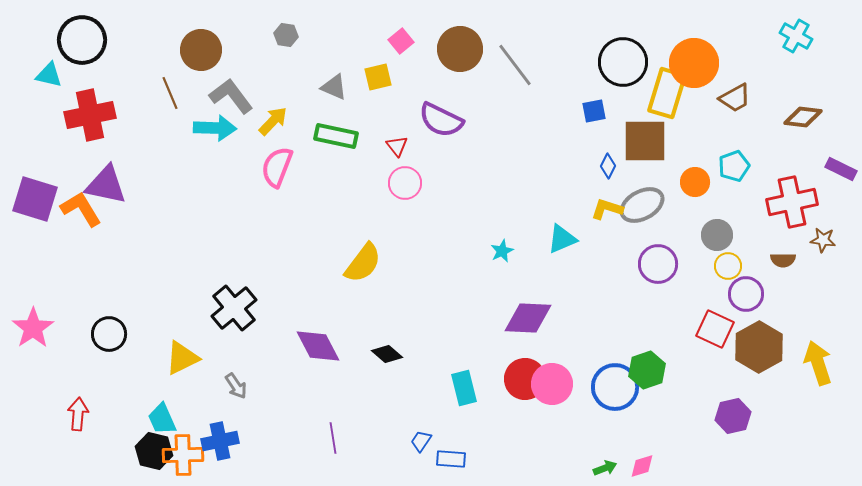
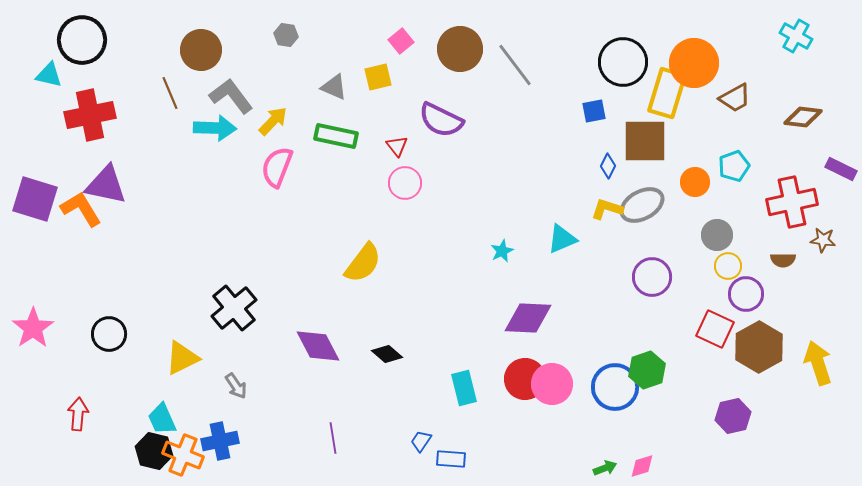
purple circle at (658, 264): moved 6 px left, 13 px down
orange cross at (183, 455): rotated 24 degrees clockwise
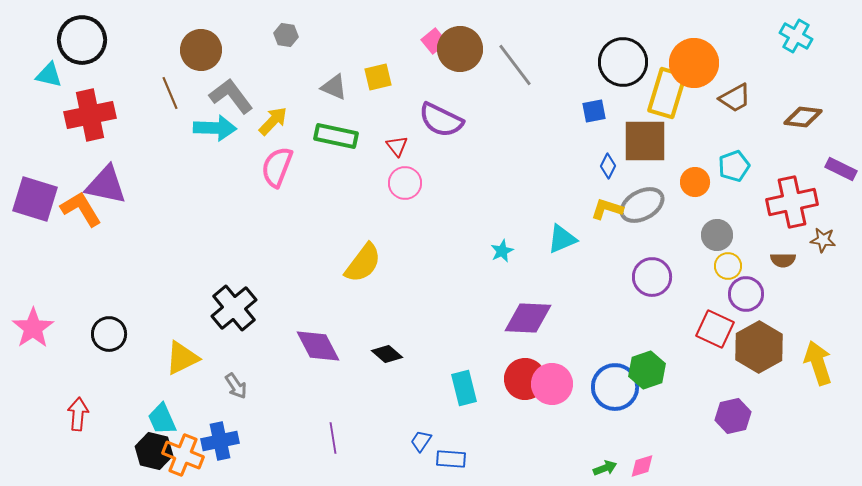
pink square at (401, 41): moved 33 px right
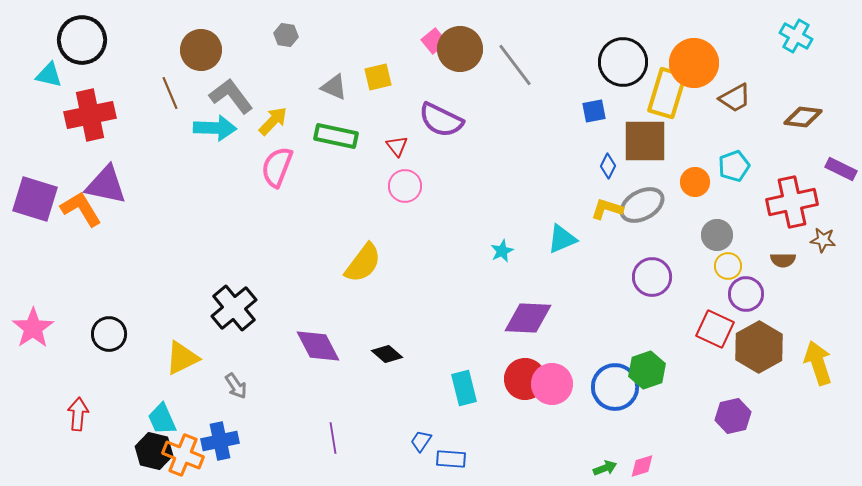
pink circle at (405, 183): moved 3 px down
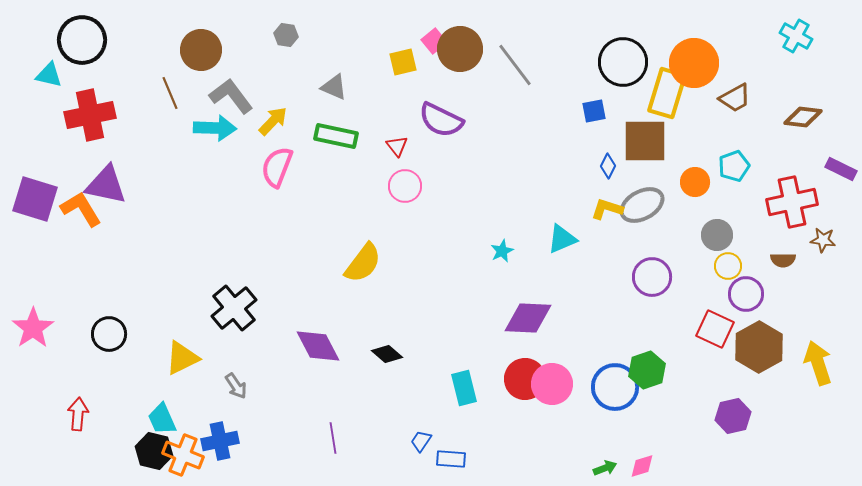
yellow square at (378, 77): moved 25 px right, 15 px up
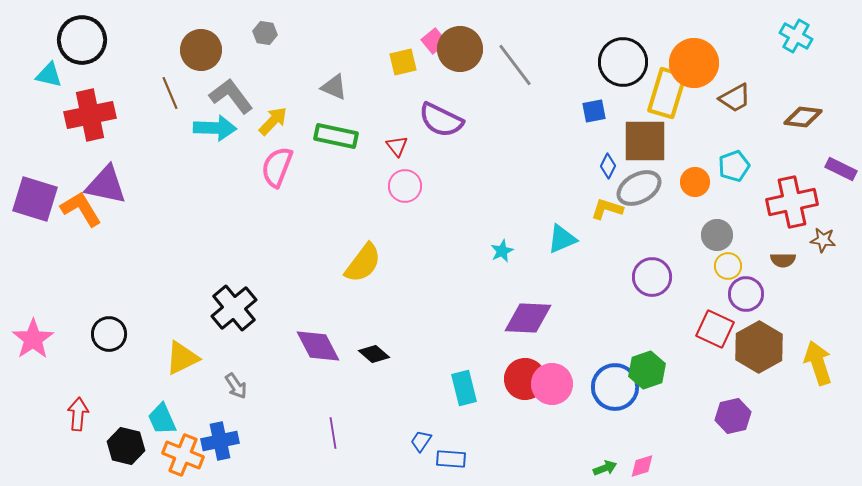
gray hexagon at (286, 35): moved 21 px left, 2 px up
gray ellipse at (642, 205): moved 3 px left, 17 px up
pink star at (33, 328): moved 11 px down
black diamond at (387, 354): moved 13 px left
purple line at (333, 438): moved 5 px up
black hexagon at (154, 451): moved 28 px left, 5 px up
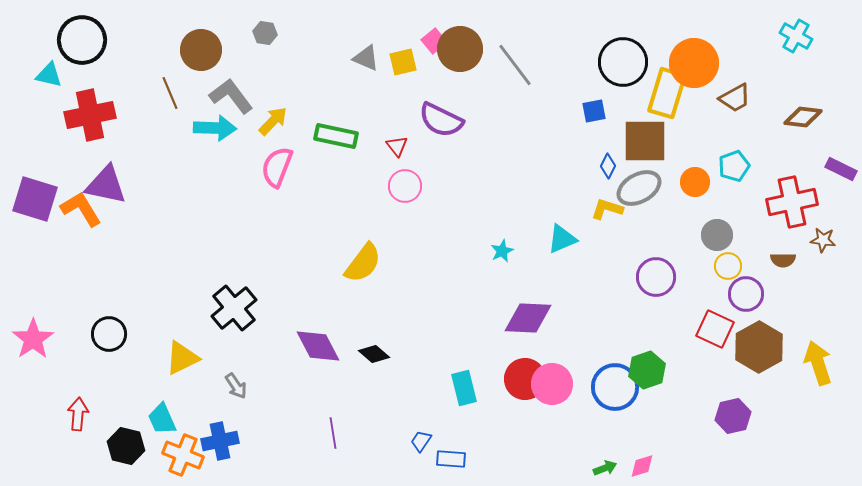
gray triangle at (334, 87): moved 32 px right, 29 px up
purple circle at (652, 277): moved 4 px right
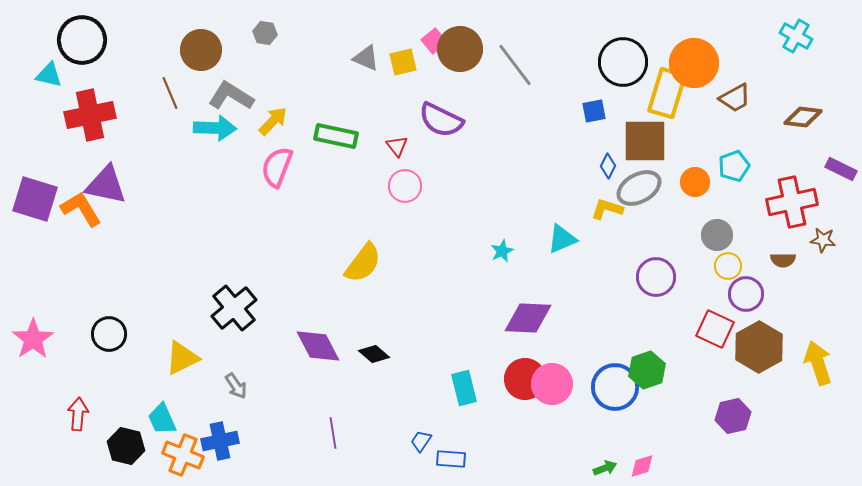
gray L-shape at (231, 96): rotated 21 degrees counterclockwise
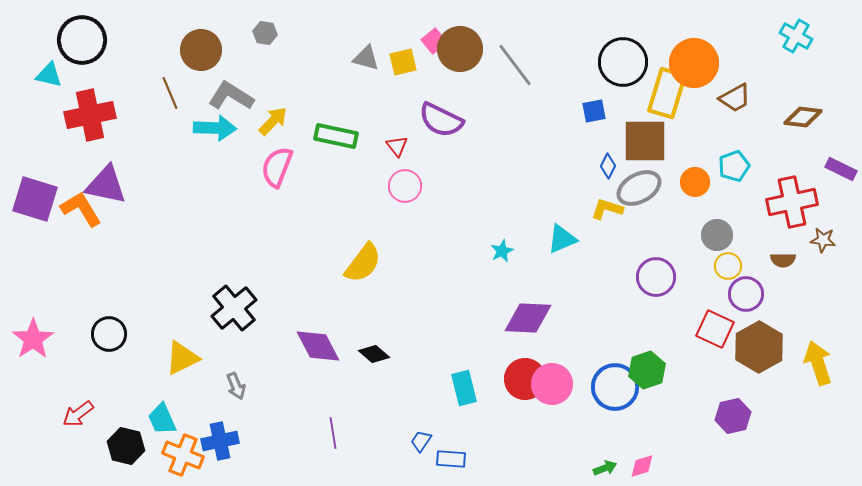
gray triangle at (366, 58): rotated 8 degrees counterclockwise
gray arrow at (236, 386): rotated 12 degrees clockwise
red arrow at (78, 414): rotated 132 degrees counterclockwise
